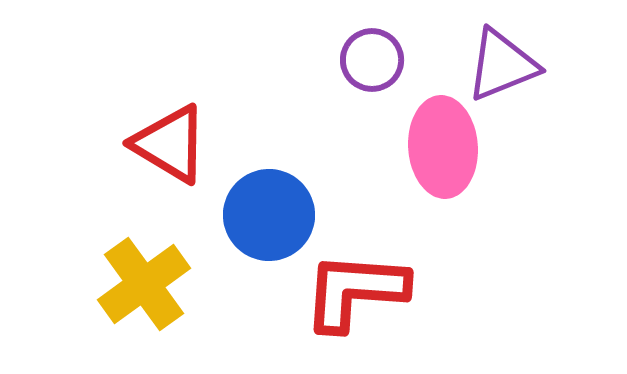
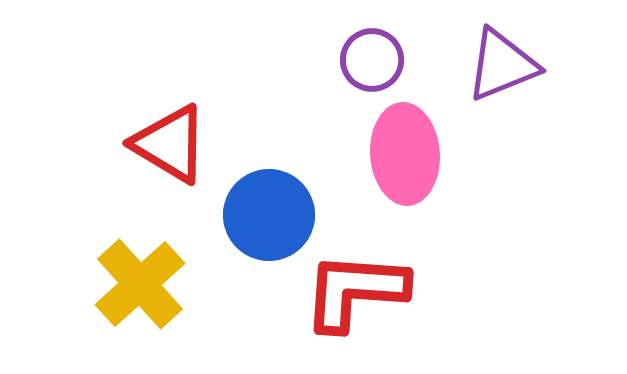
pink ellipse: moved 38 px left, 7 px down
yellow cross: moved 4 px left; rotated 6 degrees counterclockwise
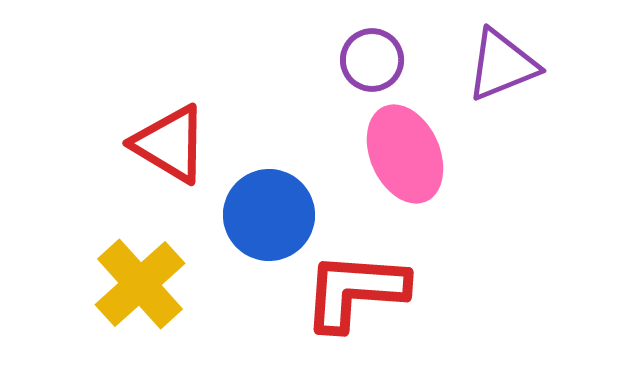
pink ellipse: rotated 20 degrees counterclockwise
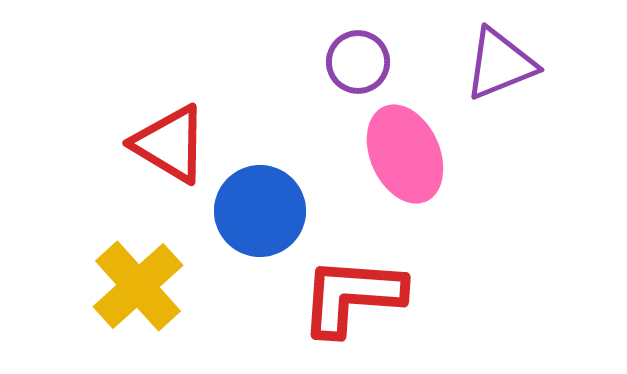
purple circle: moved 14 px left, 2 px down
purple triangle: moved 2 px left, 1 px up
blue circle: moved 9 px left, 4 px up
yellow cross: moved 2 px left, 2 px down
red L-shape: moved 3 px left, 5 px down
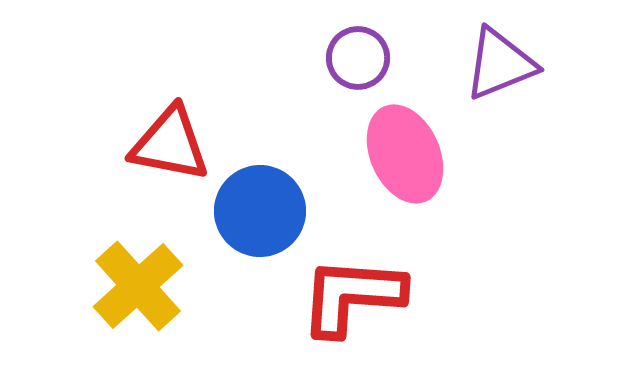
purple circle: moved 4 px up
red triangle: rotated 20 degrees counterclockwise
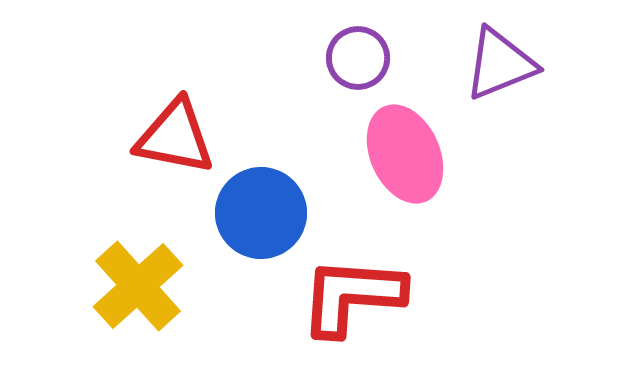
red triangle: moved 5 px right, 7 px up
blue circle: moved 1 px right, 2 px down
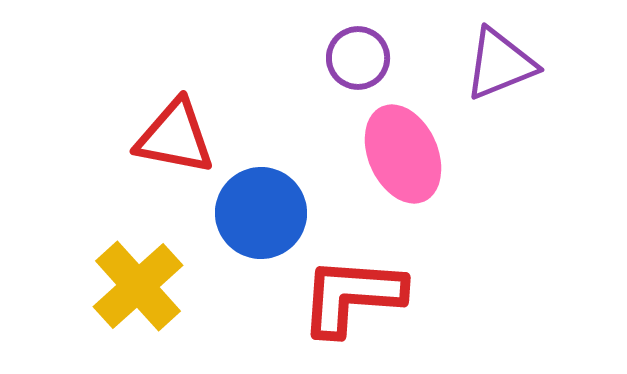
pink ellipse: moved 2 px left
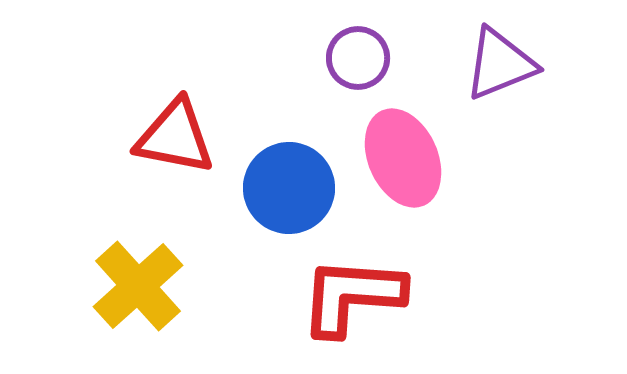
pink ellipse: moved 4 px down
blue circle: moved 28 px right, 25 px up
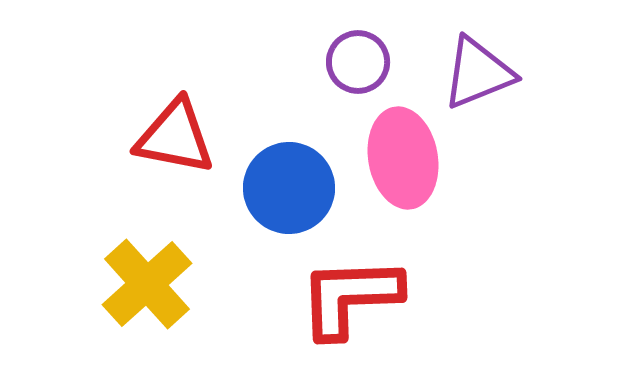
purple circle: moved 4 px down
purple triangle: moved 22 px left, 9 px down
pink ellipse: rotated 14 degrees clockwise
yellow cross: moved 9 px right, 2 px up
red L-shape: moved 2 px left, 1 px down; rotated 6 degrees counterclockwise
